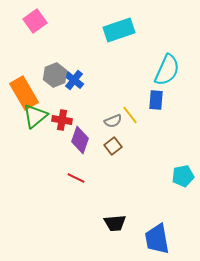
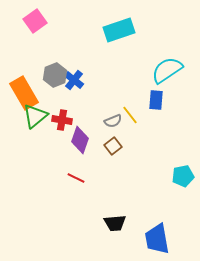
cyan semicircle: rotated 148 degrees counterclockwise
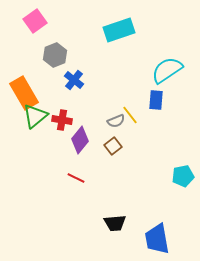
gray hexagon: moved 20 px up
gray semicircle: moved 3 px right
purple diamond: rotated 20 degrees clockwise
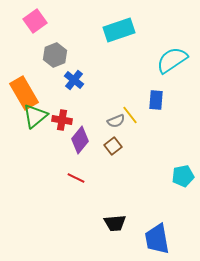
cyan semicircle: moved 5 px right, 10 px up
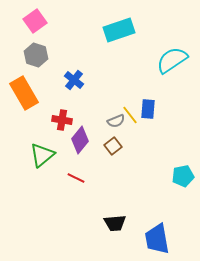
gray hexagon: moved 19 px left; rotated 20 degrees counterclockwise
blue rectangle: moved 8 px left, 9 px down
green triangle: moved 7 px right, 39 px down
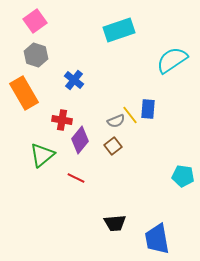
cyan pentagon: rotated 20 degrees clockwise
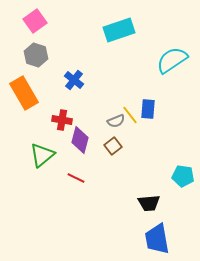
purple diamond: rotated 24 degrees counterclockwise
black trapezoid: moved 34 px right, 20 px up
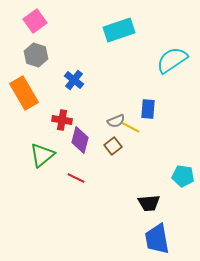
yellow line: moved 12 px down; rotated 24 degrees counterclockwise
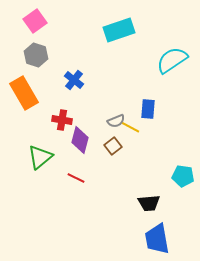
green triangle: moved 2 px left, 2 px down
